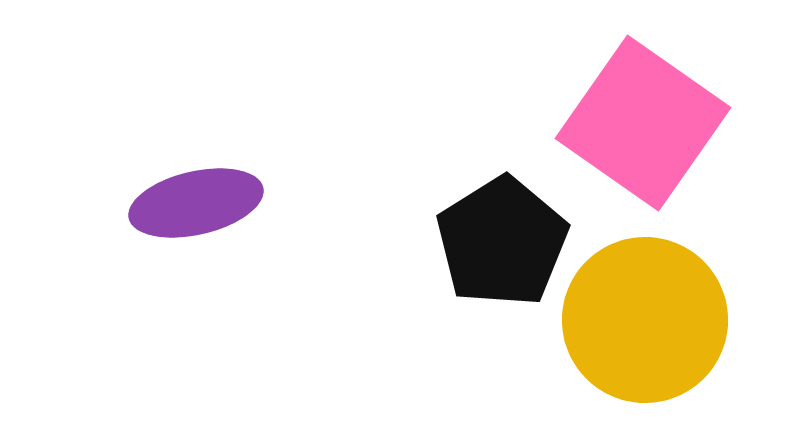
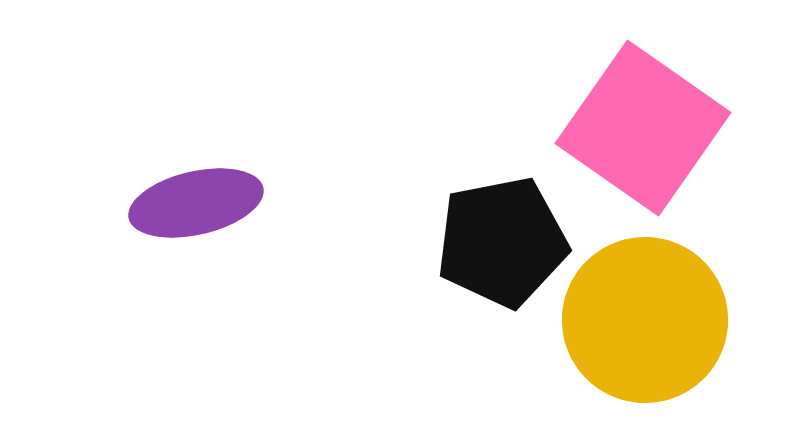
pink square: moved 5 px down
black pentagon: rotated 21 degrees clockwise
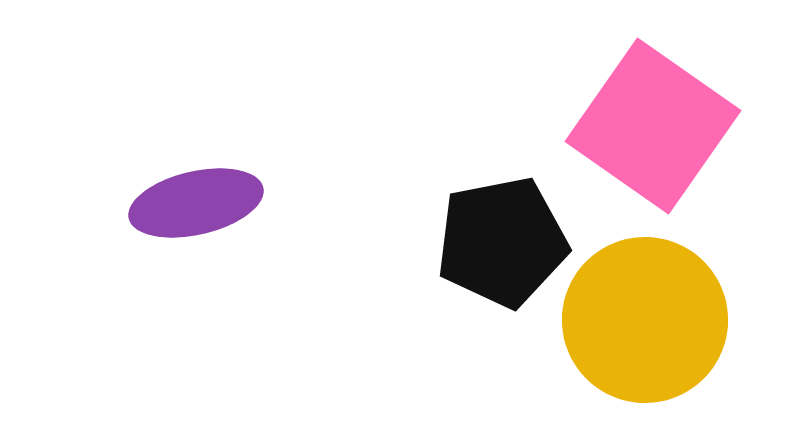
pink square: moved 10 px right, 2 px up
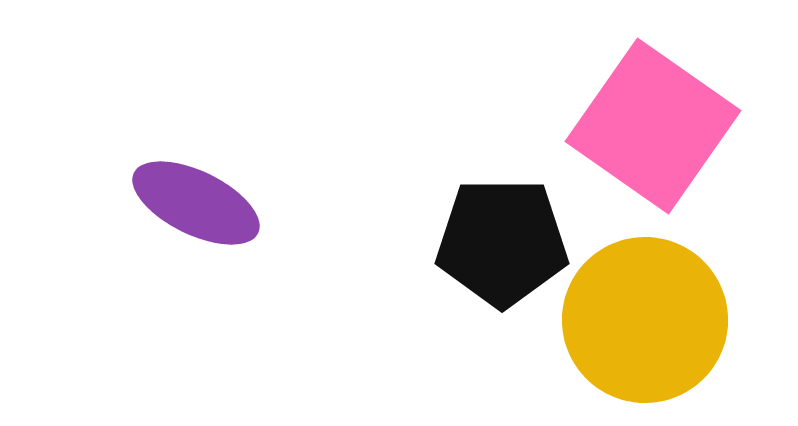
purple ellipse: rotated 39 degrees clockwise
black pentagon: rotated 11 degrees clockwise
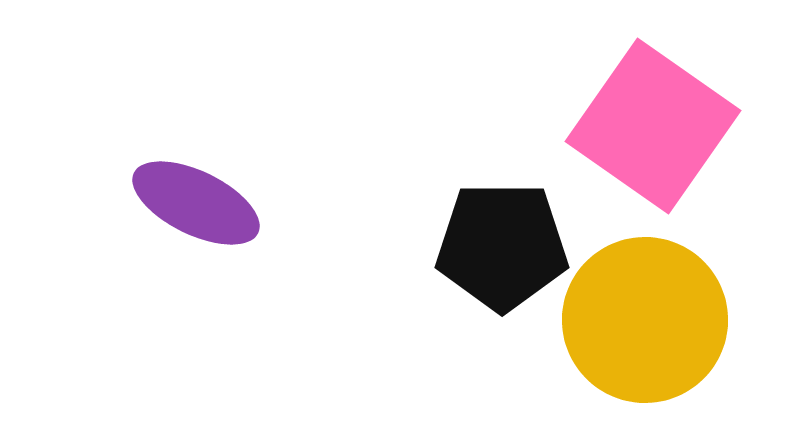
black pentagon: moved 4 px down
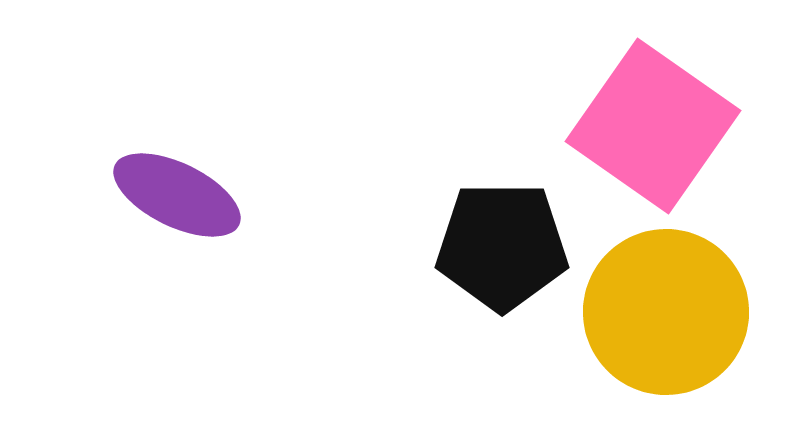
purple ellipse: moved 19 px left, 8 px up
yellow circle: moved 21 px right, 8 px up
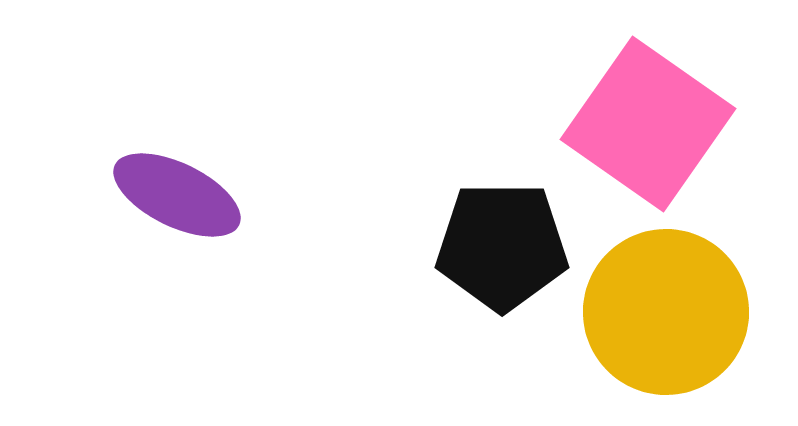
pink square: moved 5 px left, 2 px up
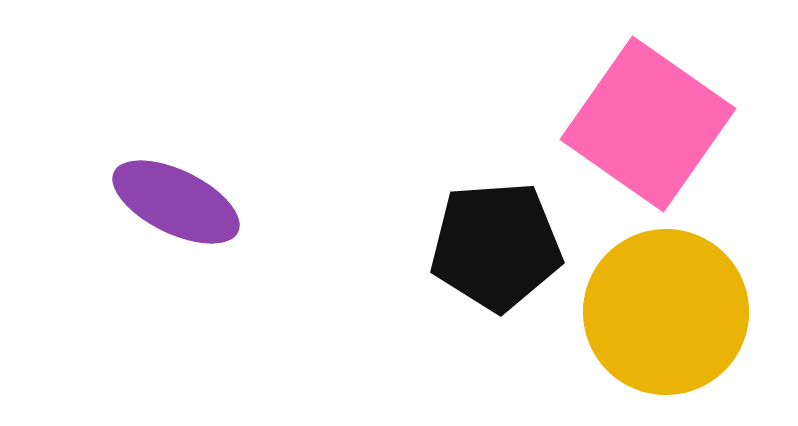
purple ellipse: moved 1 px left, 7 px down
black pentagon: moved 6 px left; rotated 4 degrees counterclockwise
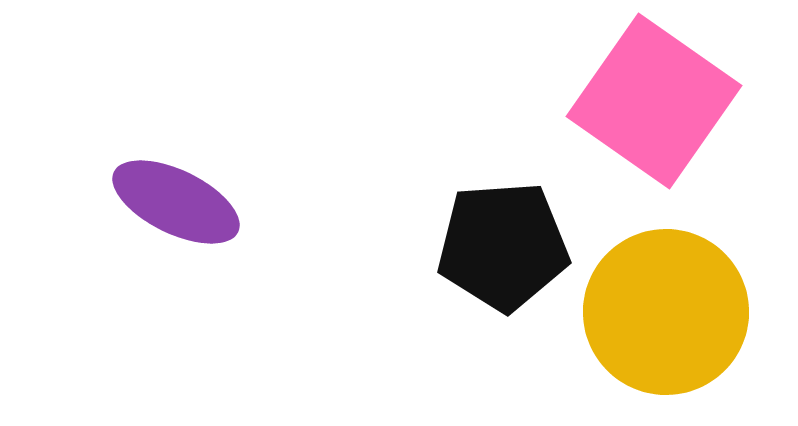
pink square: moved 6 px right, 23 px up
black pentagon: moved 7 px right
